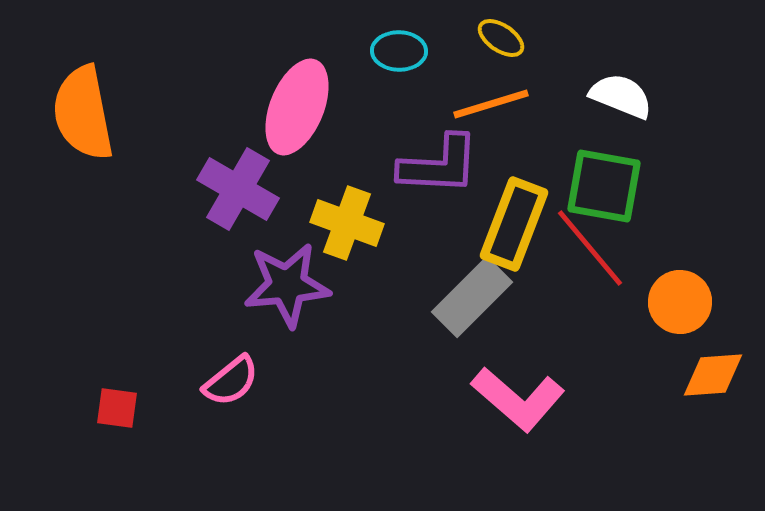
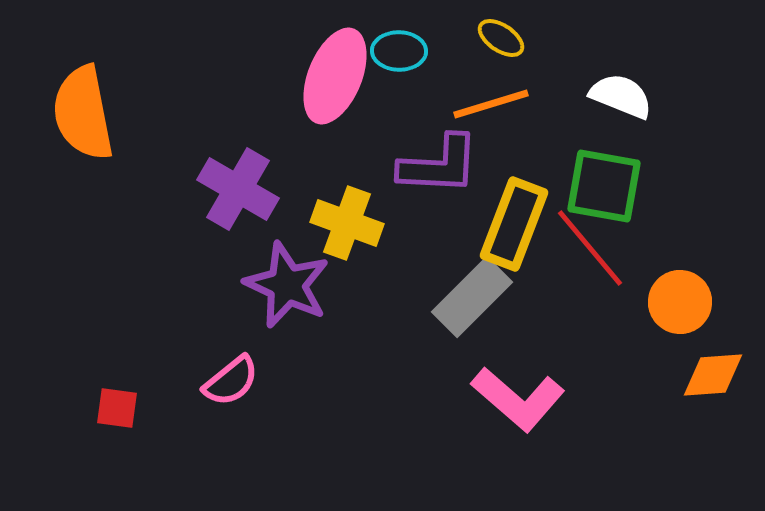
pink ellipse: moved 38 px right, 31 px up
purple star: rotated 30 degrees clockwise
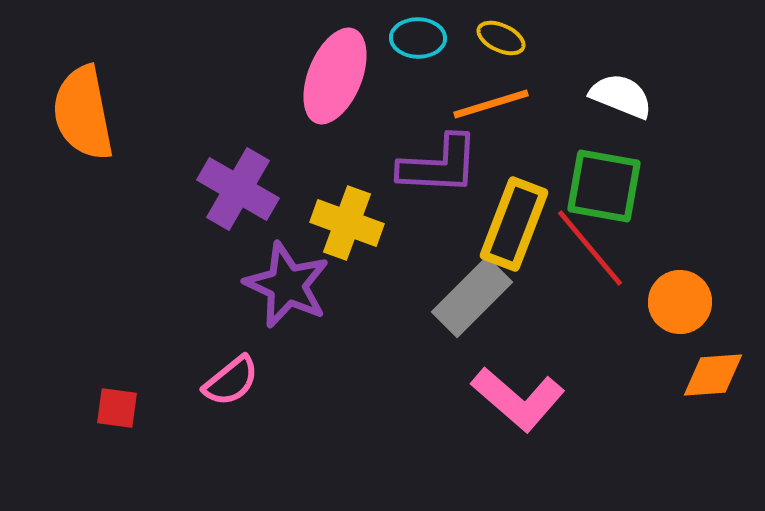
yellow ellipse: rotated 9 degrees counterclockwise
cyan ellipse: moved 19 px right, 13 px up
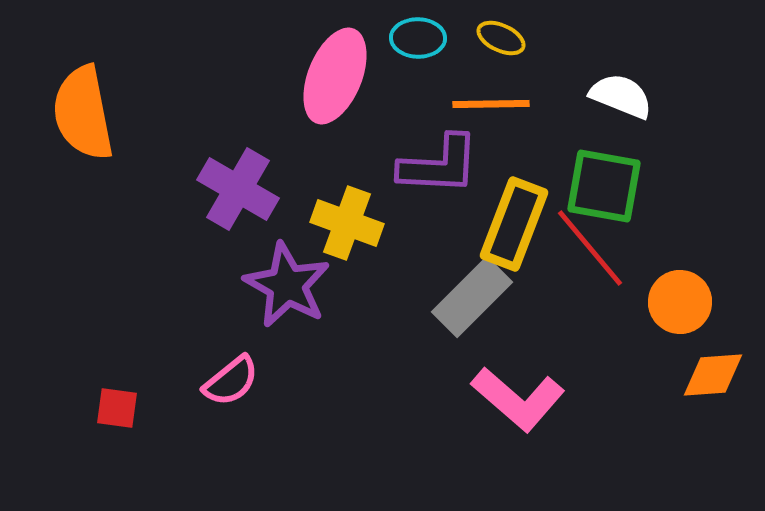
orange line: rotated 16 degrees clockwise
purple star: rotated 4 degrees clockwise
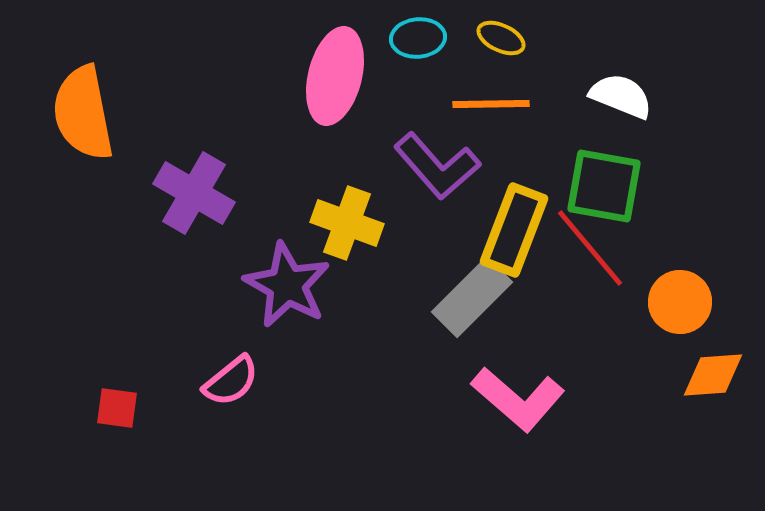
cyan ellipse: rotated 6 degrees counterclockwise
pink ellipse: rotated 8 degrees counterclockwise
purple L-shape: moved 2 px left, 1 px down; rotated 46 degrees clockwise
purple cross: moved 44 px left, 4 px down
yellow rectangle: moved 6 px down
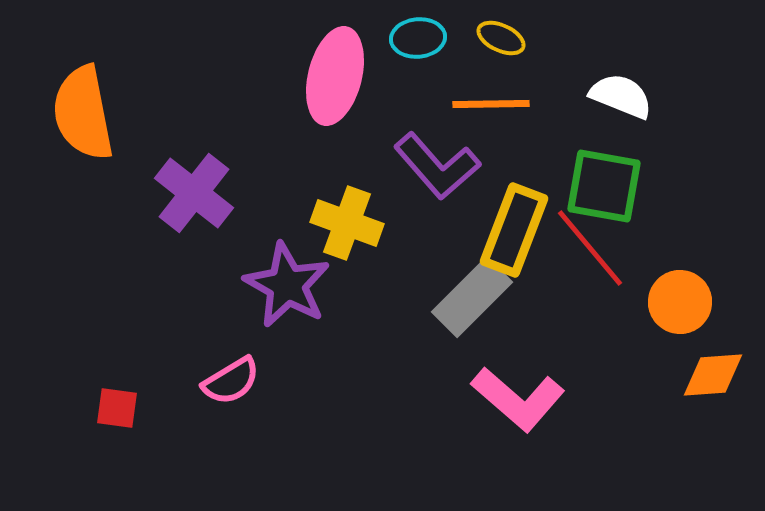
purple cross: rotated 8 degrees clockwise
pink semicircle: rotated 8 degrees clockwise
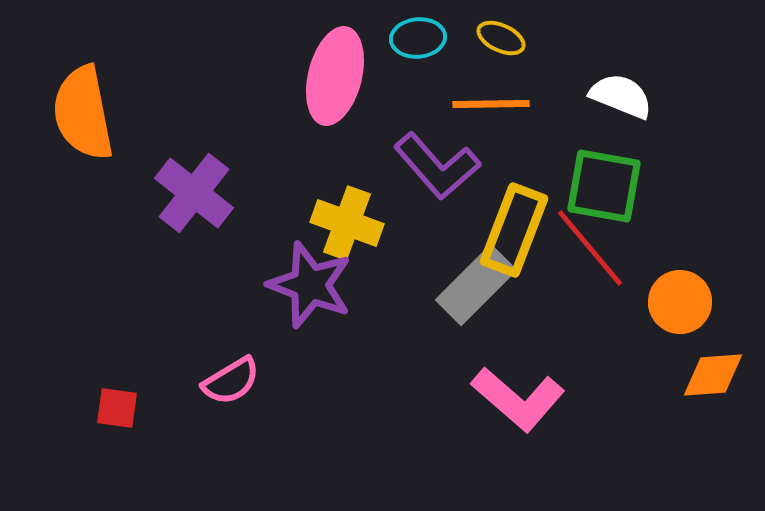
purple star: moved 23 px right; rotated 8 degrees counterclockwise
gray rectangle: moved 4 px right, 12 px up
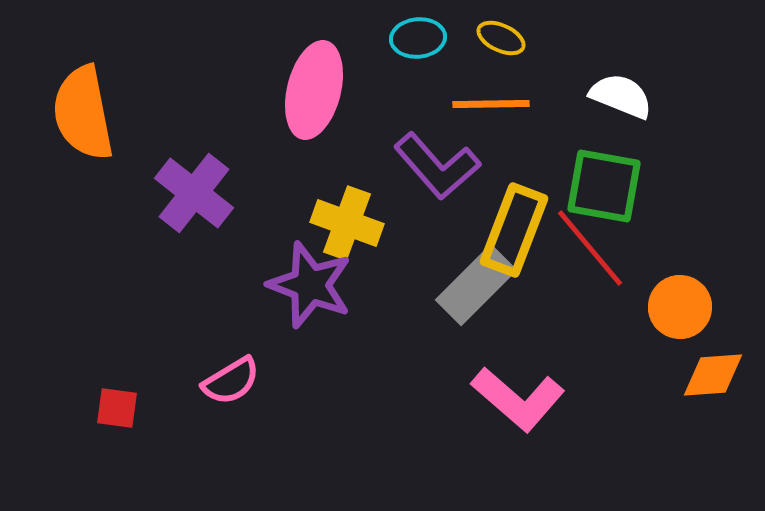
pink ellipse: moved 21 px left, 14 px down
orange circle: moved 5 px down
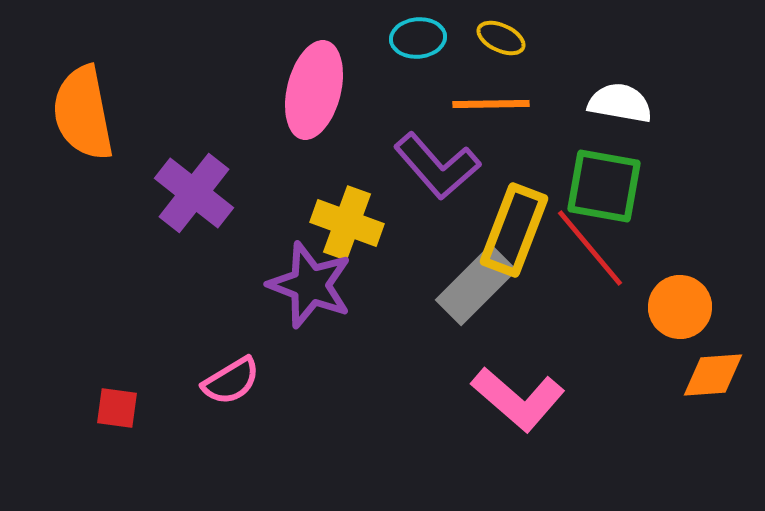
white semicircle: moved 1 px left, 7 px down; rotated 12 degrees counterclockwise
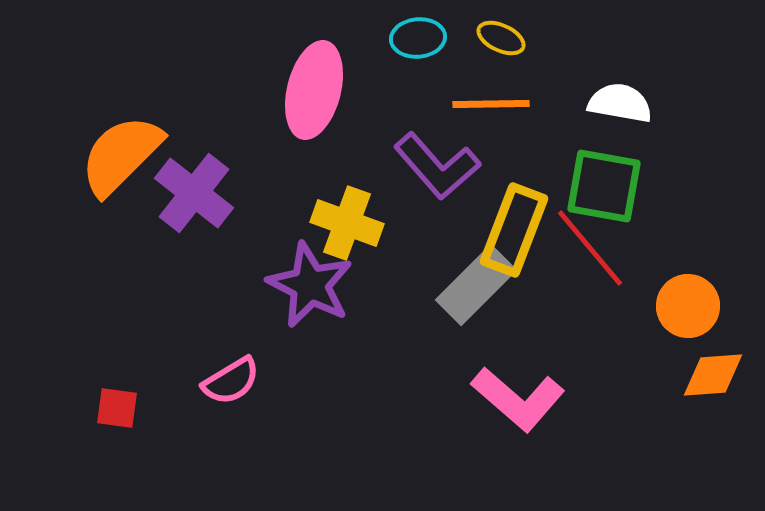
orange semicircle: moved 38 px right, 42 px down; rotated 56 degrees clockwise
purple star: rotated 6 degrees clockwise
orange circle: moved 8 px right, 1 px up
